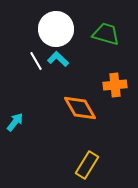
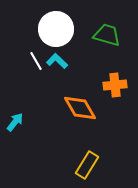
green trapezoid: moved 1 px right, 1 px down
cyan L-shape: moved 1 px left, 2 px down
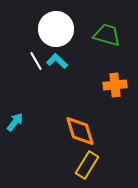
orange diamond: moved 23 px down; rotated 12 degrees clockwise
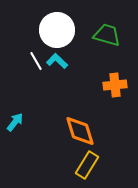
white circle: moved 1 px right, 1 px down
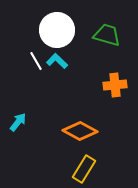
cyan arrow: moved 3 px right
orange diamond: rotated 44 degrees counterclockwise
yellow rectangle: moved 3 px left, 4 px down
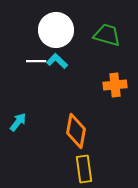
white circle: moved 1 px left
white line: rotated 60 degrees counterclockwise
orange diamond: moved 4 px left; rotated 72 degrees clockwise
yellow rectangle: rotated 40 degrees counterclockwise
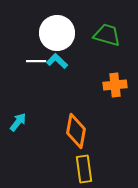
white circle: moved 1 px right, 3 px down
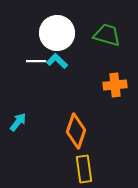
orange diamond: rotated 8 degrees clockwise
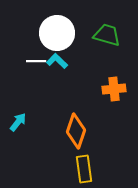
orange cross: moved 1 px left, 4 px down
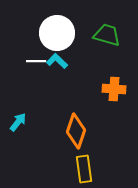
orange cross: rotated 10 degrees clockwise
